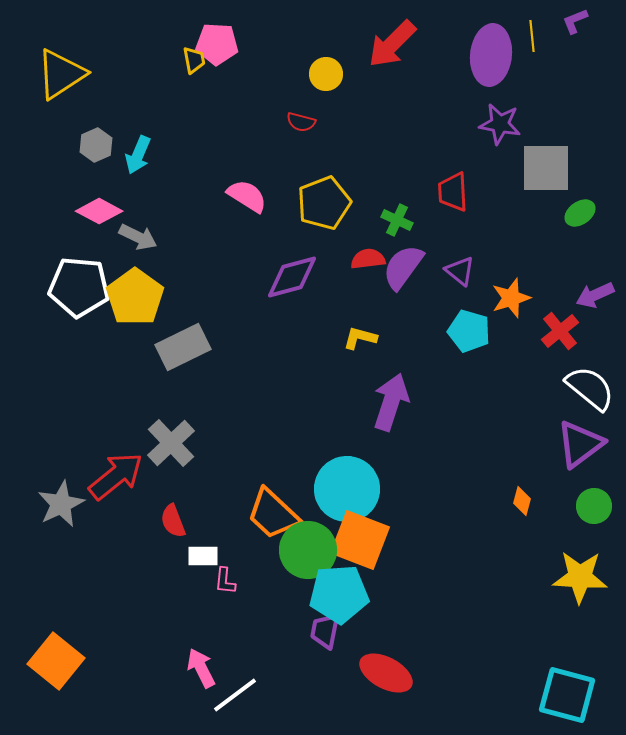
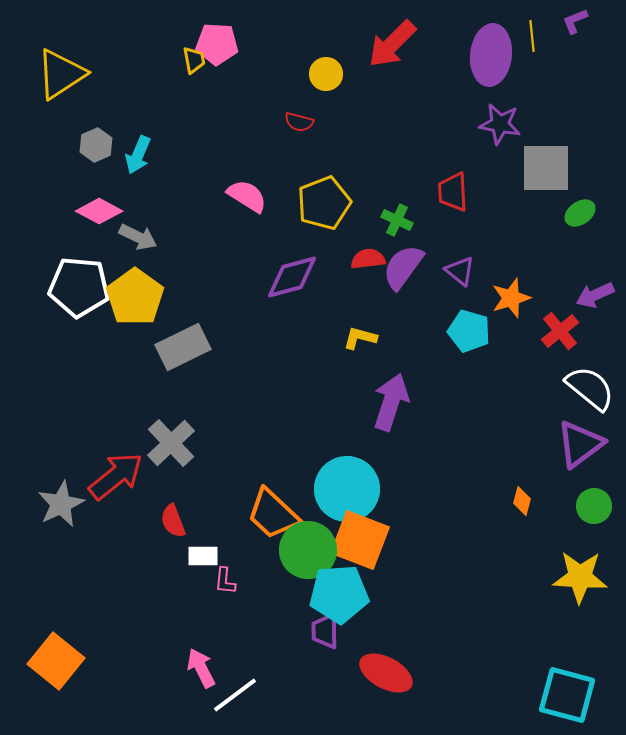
red semicircle at (301, 122): moved 2 px left
purple trapezoid at (325, 631): rotated 12 degrees counterclockwise
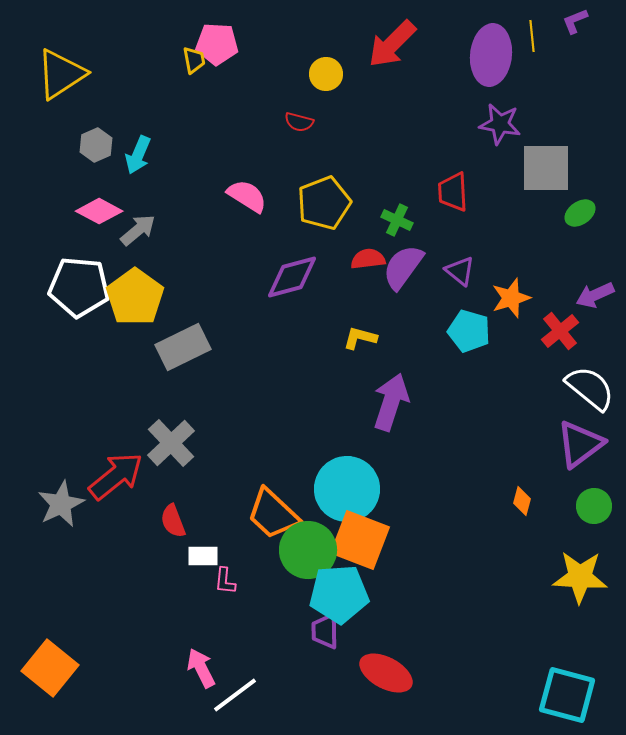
gray arrow at (138, 237): moved 7 px up; rotated 66 degrees counterclockwise
orange square at (56, 661): moved 6 px left, 7 px down
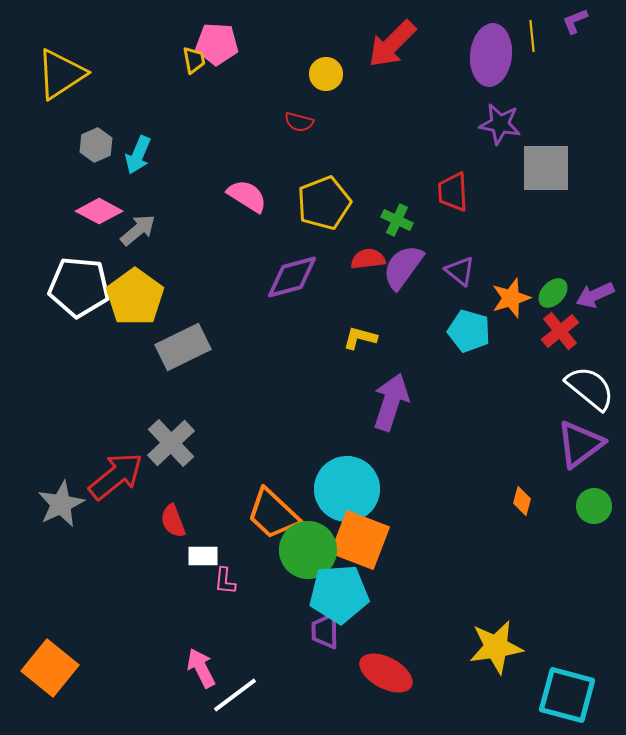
green ellipse at (580, 213): moved 27 px left, 80 px down; rotated 12 degrees counterclockwise
yellow star at (580, 577): moved 84 px left, 70 px down; rotated 12 degrees counterclockwise
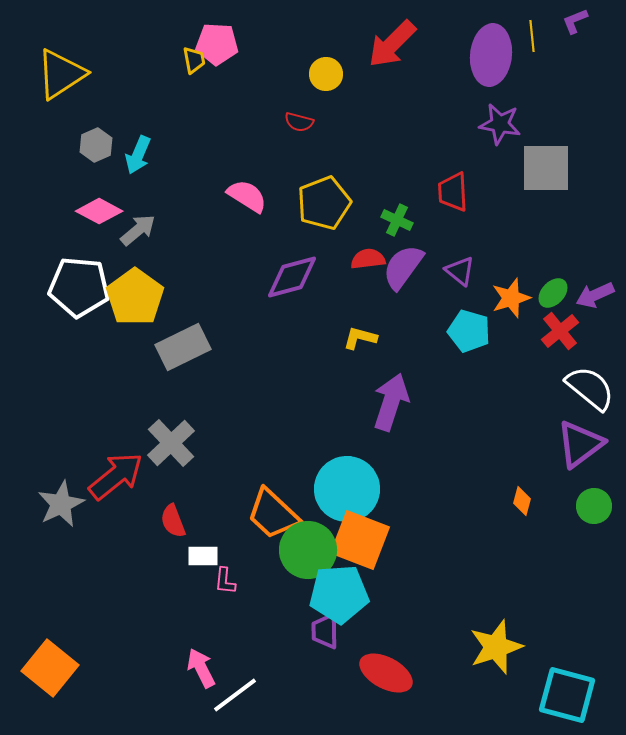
yellow star at (496, 647): rotated 10 degrees counterclockwise
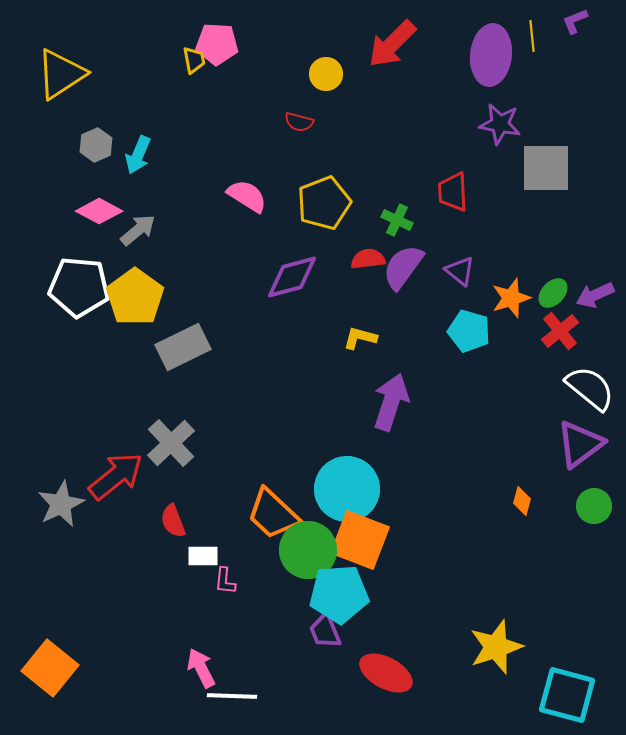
purple trapezoid at (325, 631): rotated 21 degrees counterclockwise
white line at (235, 695): moved 3 px left, 1 px down; rotated 39 degrees clockwise
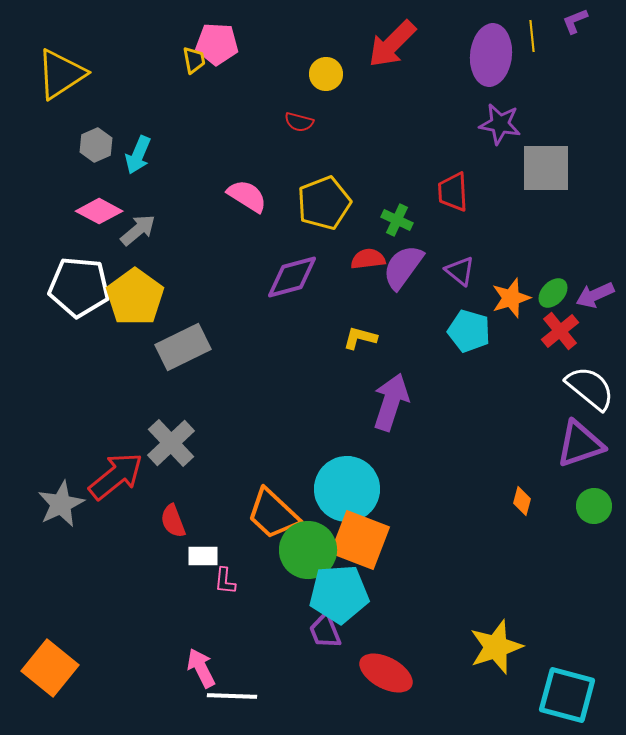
purple triangle at (580, 444): rotated 18 degrees clockwise
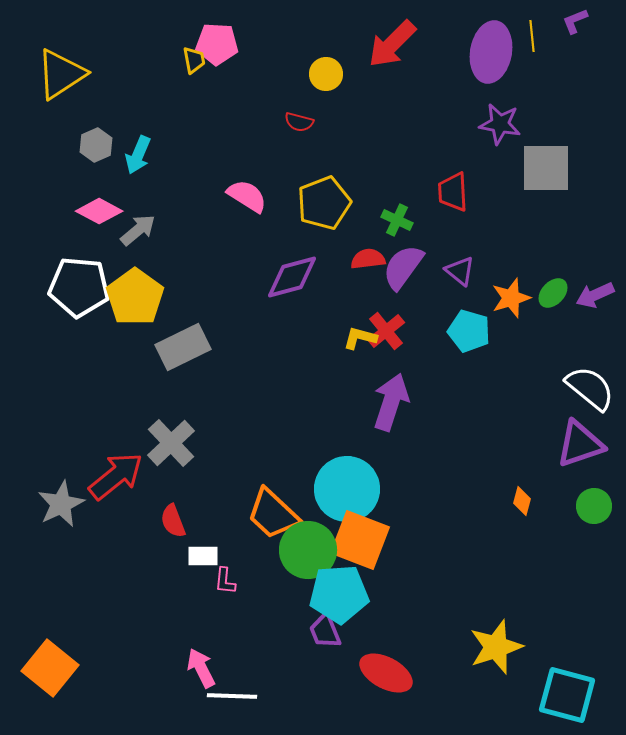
purple ellipse at (491, 55): moved 3 px up; rotated 4 degrees clockwise
red cross at (560, 331): moved 174 px left
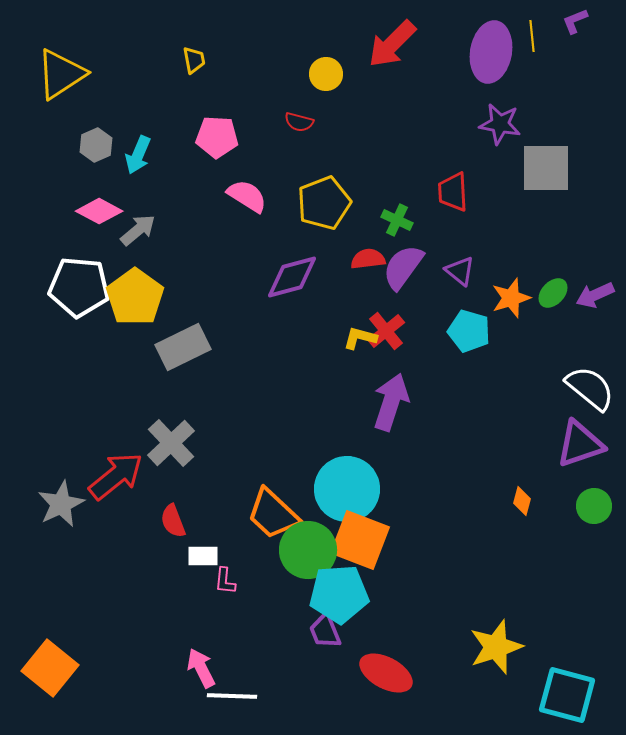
pink pentagon at (217, 44): moved 93 px down
